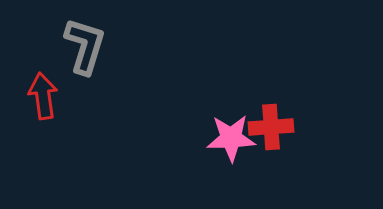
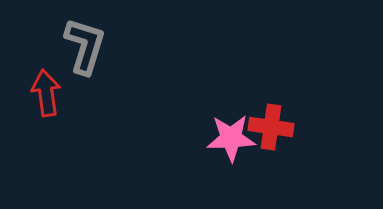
red arrow: moved 3 px right, 3 px up
red cross: rotated 12 degrees clockwise
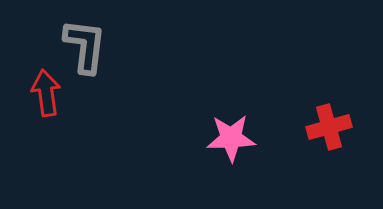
gray L-shape: rotated 10 degrees counterclockwise
red cross: moved 58 px right; rotated 24 degrees counterclockwise
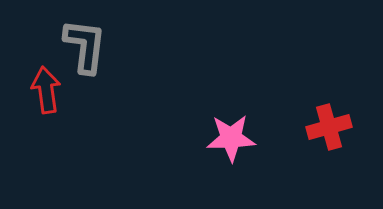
red arrow: moved 3 px up
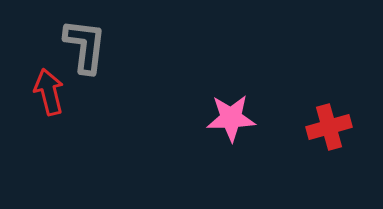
red arrow: moved 3 px right, 2 px down; rotated 6 degrees counterclockwise
pink star: moved 20 px up
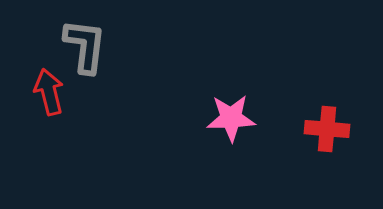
red cross: moved 2 px left, 2 px down; rotated 21 degrees clockwise
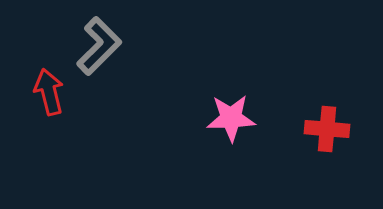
gray L-shape: moved 14 px right; rotated 38 degrees clockwise
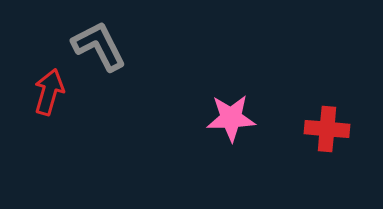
gray L-shape: rotated 72 degrees counterclockwise
red arrow: rotated 30 degrees clockwise
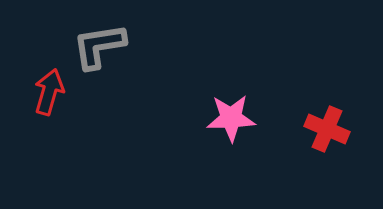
gray L-shape: rotated 72 degrees counterclockwise
red cross: rotated 18 degrees clockwise
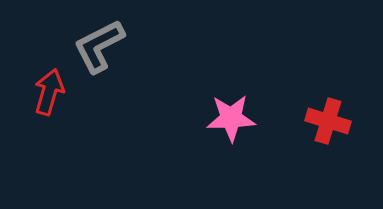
gray L-shape: rotated 18 degrees counterclockwise
red cross: moved 1 px right, 8 px up; rotated 6 degrees counterclockwise
